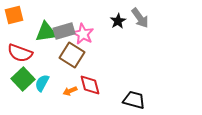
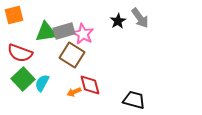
orange arrow: moved 4 px right, 1 px down
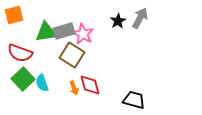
gray arrow: rotated 115 degrees counterclockwise
cyan semicircle: rotated 48 degrees counterclockwise
orange arrow: moved 4 px up; rotated 88 degrees counterclockwise
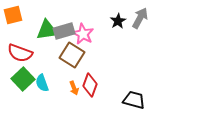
orange square: moved 1 px left
green triangle: moved 1 px right, 2 px up
red diamond: rotated 35 degrees clockwise
